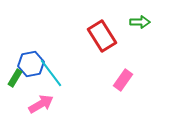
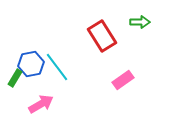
cyan line: moved 6 px right, 6 px up
pink rectangle: rotated 20 degrees clockwise
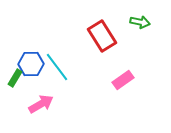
green arrow: rotated 12 degrees clockwise
blue hexagon: rotated 10 degrees clockwise
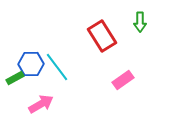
green arrow: rotated 78 degrees clockwise
green rectangle: rotated 30 degrees clockwise
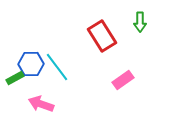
pink arrow: rotated 130 degrees counterclockwise
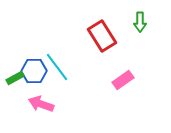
blue hexagon: moved 3 px right, 7 px down
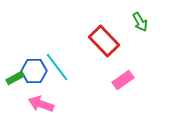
green arrow: rotated 30 degrees counterclockwise
red rectangle: moved 2 px right, 5 px down; rotated 12 degrees counterclockwise
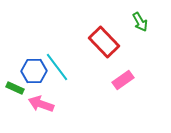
red rectangle: moved 1 px down
green rectangle: moved 10 px down; rotated 54 degrees clockwise
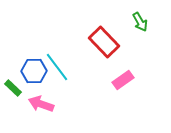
green rectangle: moved 2 px left; rotated 18 degrees clockwise
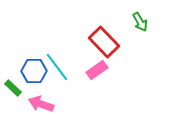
pink rectangle: moved 26 px left, 10 px up
